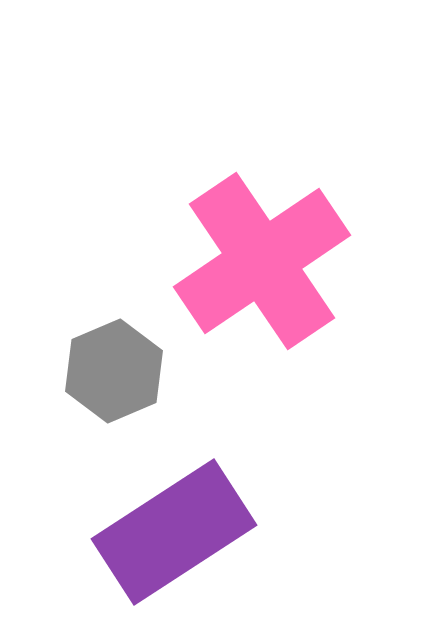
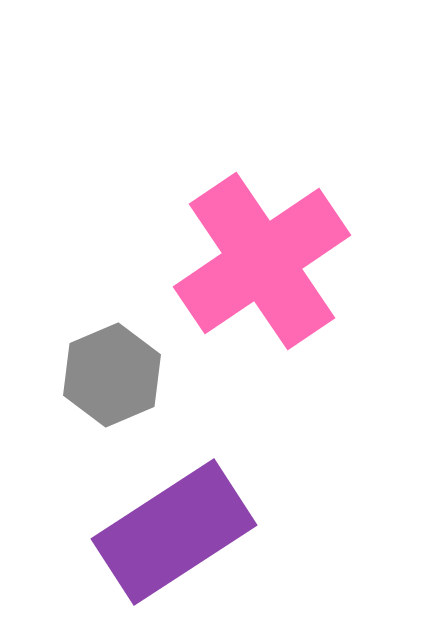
gray hexagon: moved 2 px left, 4 px down
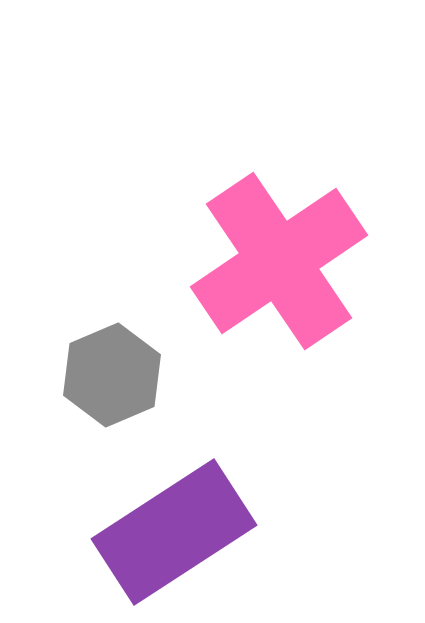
pink cross: moved 17 px right
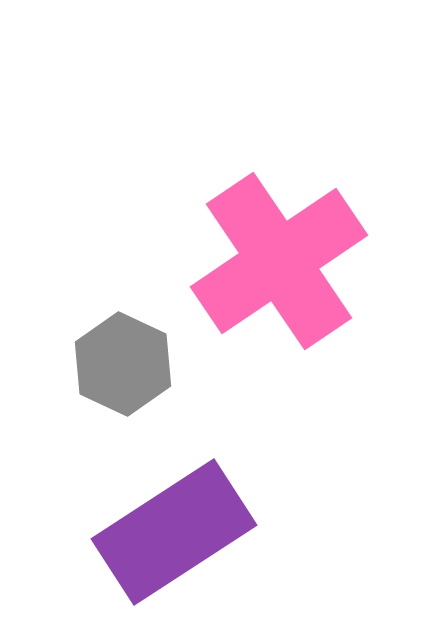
gray hexagon: moved 11 px right, 11 px up; rotated 12 degrees counterclockwise
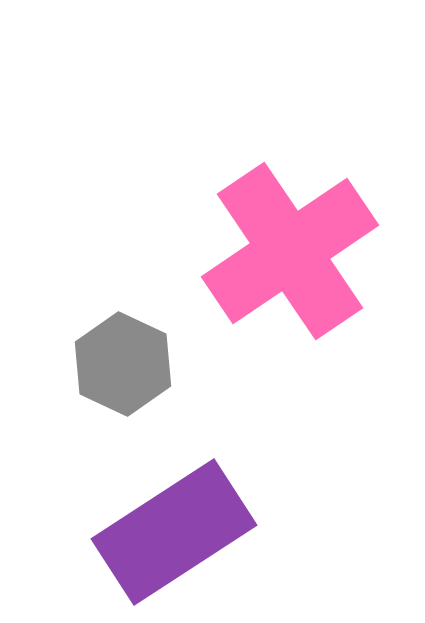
pink cross: moved 11 px right, 10 px up
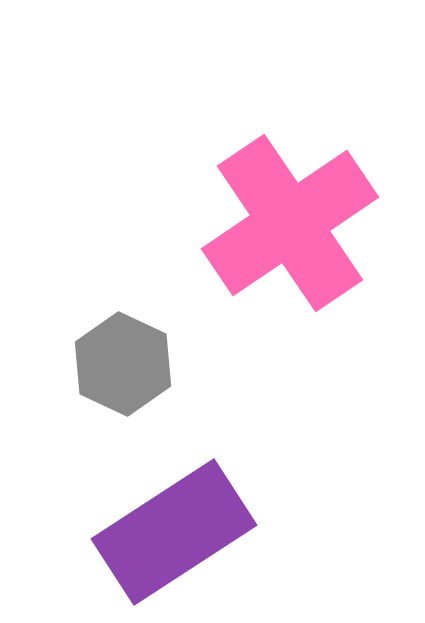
pink cross: moved 28 px up
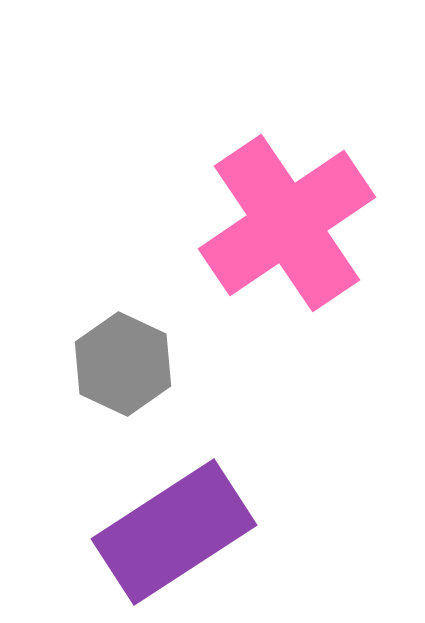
pink cross: moved 3 px left
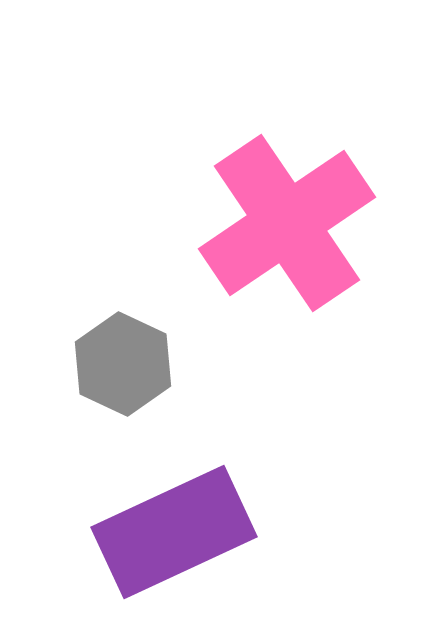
purple rectangle: rotated 8 degrees clockwise
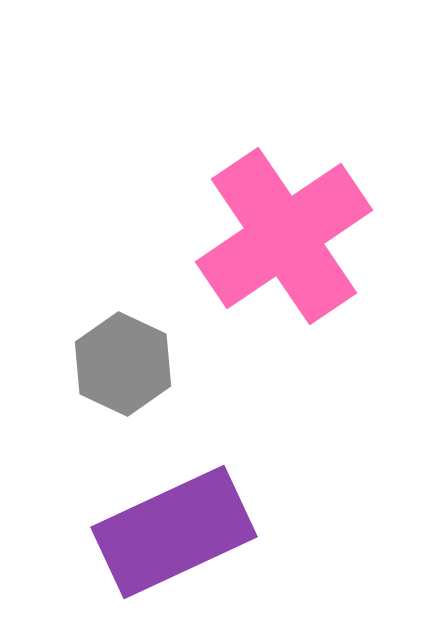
pink cross: moved 3 px left, 13 px down
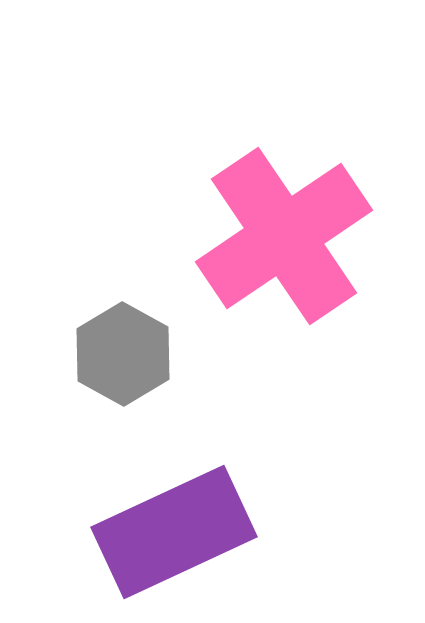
gray hexagon: moved 10 px up; rotated 4 degrees clockwise
